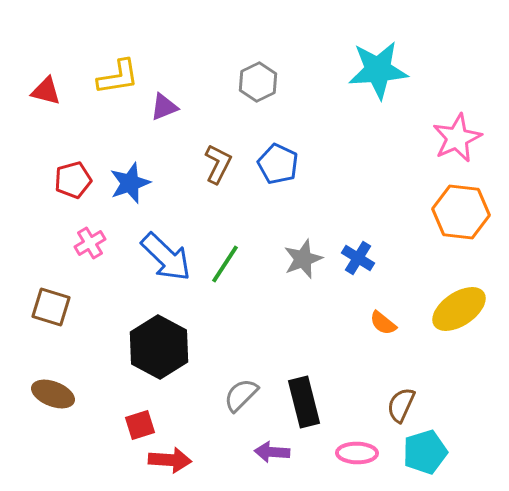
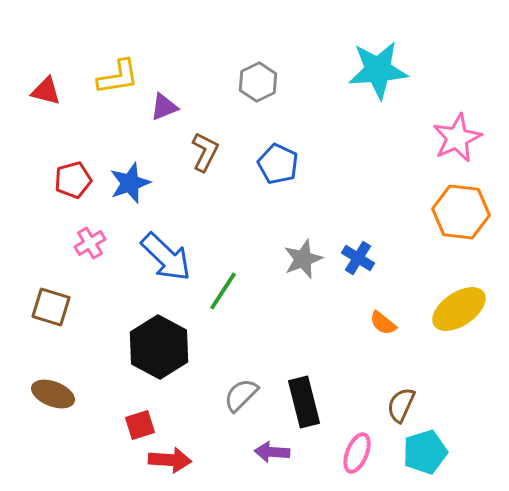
brown L-shape: moved 13 px left, 12 px up
green line: moved 2 px left, 27 px down
pink ellipse: rotated 69 degrees counterclockwise
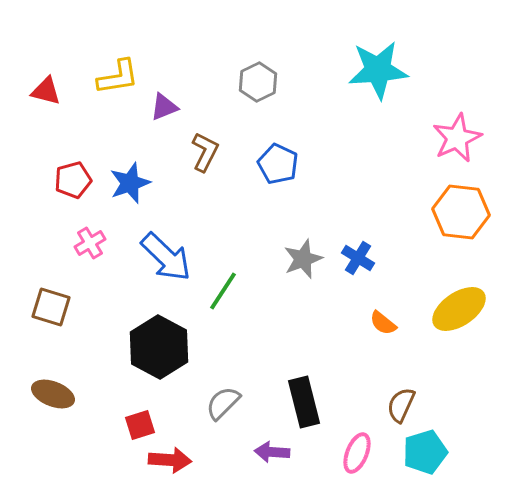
gray semicircle: moved 18 px left, 8 px down
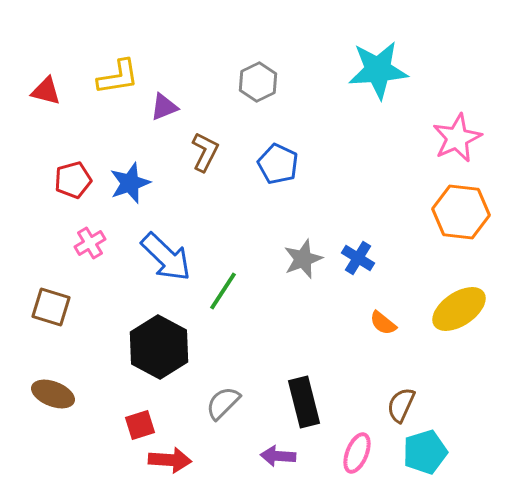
purple arrow: moved 6 px right, 4 px down
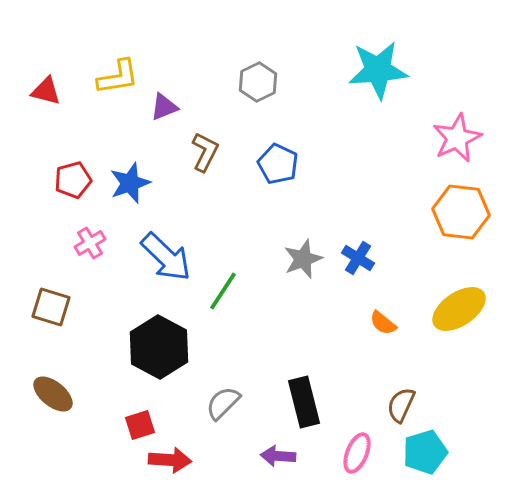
brown ellipse: rotated 18 degrees clockwise
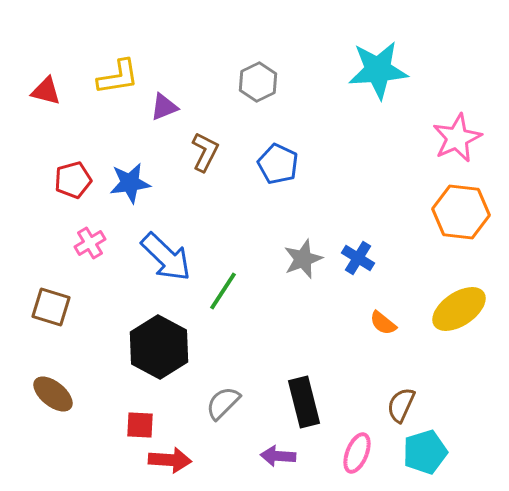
blue star: rotated 12 degrees clockwise
red square: rotated 20 degrees clockwise
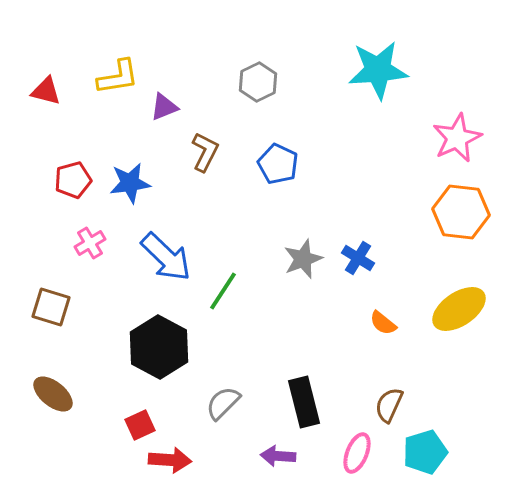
brown semicircle: moved 12 px left
red square: rotated 28 degrees counterclockwise
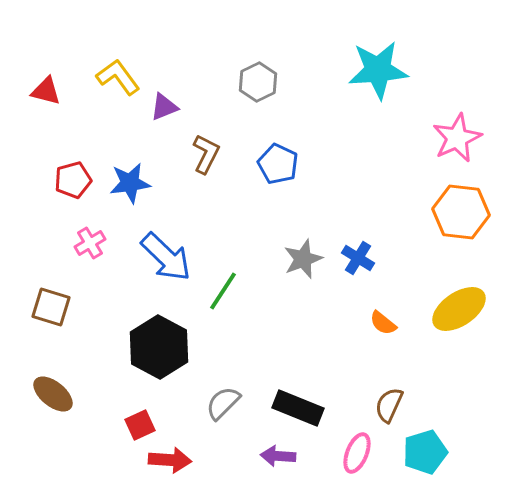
yellow L-shape: rotated 117 degrees counterclockwise
brown L-shape: moved 1 px right, 2 px down
black rectangle: moved 6 px left, 6 px down; rotated 54 degrees counterclockwise
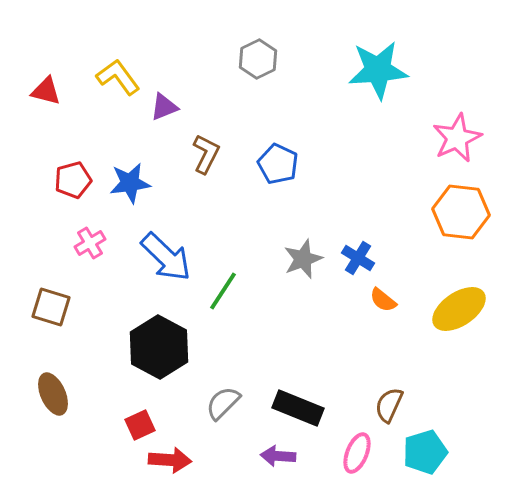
gray hexagon: moved 23 px up
orange semicircle: moved 23 px up
brown ellipse: rotated 27 degrees clockwise
